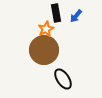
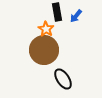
black rectangle: moved 1 px right, 1 px up
orange star: rotated 14 degrees counterclockwise
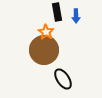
blue arrow: rotated 40 degrees counterclockwise
orange star: moved 3 px down
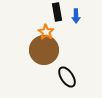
black ellipse: moved 4 px right, 2 px up
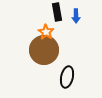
black ellipse: rotated 45 degrees clockwise
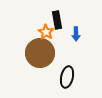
black rectangle: moved 8 px down
blue arrow: moved 18 px down
brown circle: moved 4 px left, 3 px down
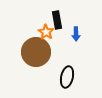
brown circle: moved 4 px left, 1 px up
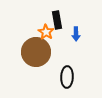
black ellipse: rotated 10 degrees counterclockwise
